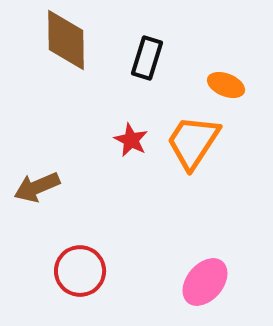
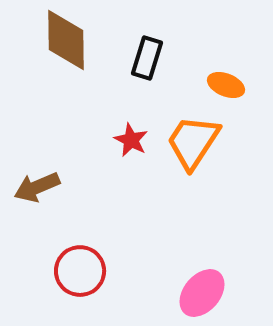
pink ellipse: moved 3 px left, 11 px down
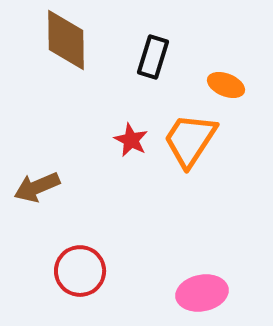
black rectangle: moved 6 px right, 1 px up
orange trapezoid: moved 3 px left, 2 px up
pink ellipse: rotated 39 degrees clockwise
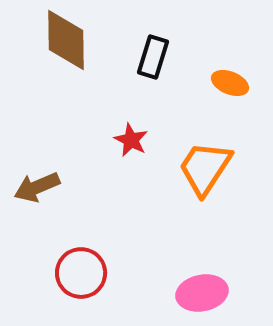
orange ellipse: moved 4 px right, 2 px up
orange trapezoid: moved 15 px right, 28 px down
red circle: moved 1 px right, 2 px down
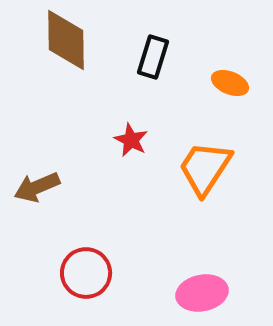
red circle: moved 5 px right
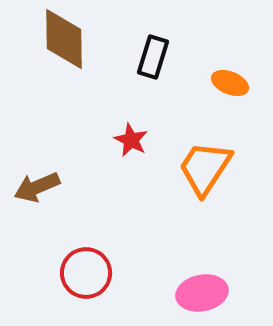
brown diamond: moved 2 px left, 1 px up
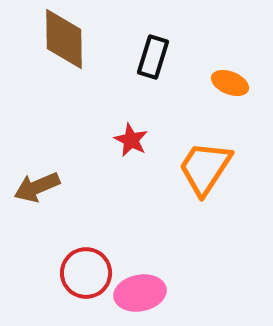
pink ellipse: moved 62 px left
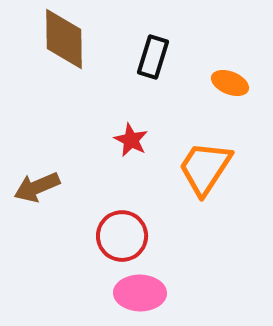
red circle: moved 36 px right, 37 px up
pink ellipse: rotated 12 degrees clockwise
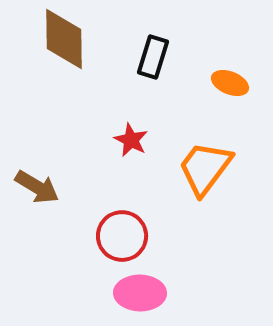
orange trapezoid: rotated 4 degrees clockwise
brown arrow: rotated 126 degrees counterclockwise
